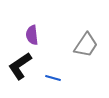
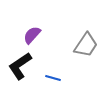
purple semicircle: rotated 48 degrees clockwise
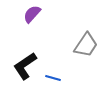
purple semicircle: moved 21 px up
black L-shape: moved 5 px right
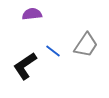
purple semicircle: rotated 42 degrees clockwise
blue line: moved 27 px up; rotated 21 degrees clockwise
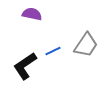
purple semicircle: rotated 18 degrees clockwise
blue line: rotated 63 degrees counterclockwise
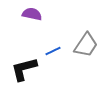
black L-shape: moved 1 px left, 3 px down; rotated 20 degrees clockwise
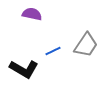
black L-shape: rotated 136 degrees counterclockwise
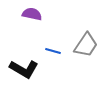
blue line: rotated 42 degrees clockwise
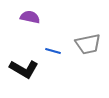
purple semicircle: moved 2 px left, 3 px down
gray trapezoid: moved 2 px right, 1 px up; rotated 44 degrees clockwise
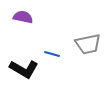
purple semicircle: moved 7 px left
blue line: moved 1 px left, 3 px down
